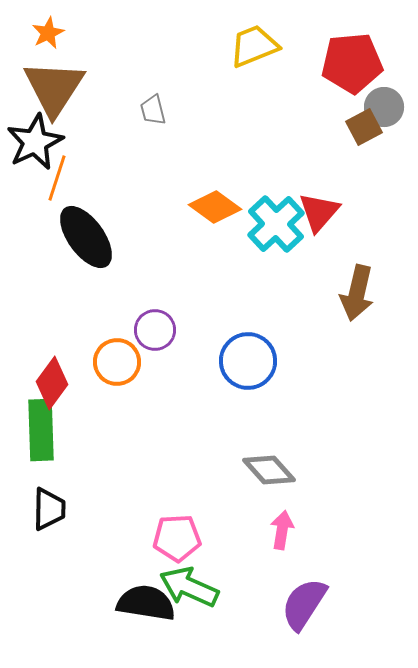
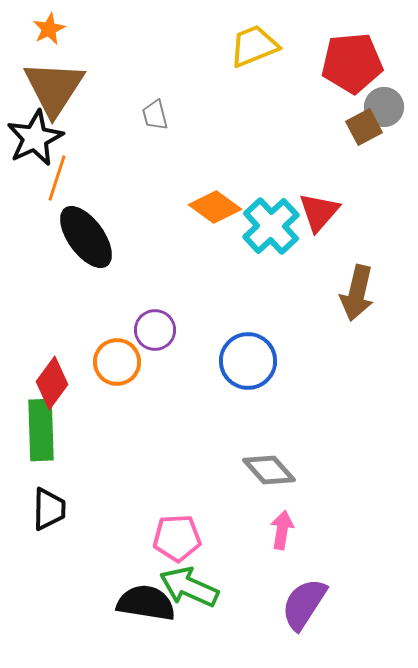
orange star: moved 1 px right, 4 px up
gray trapezoid: moved 2 px right, 5 px down
black star: moved 4 px up
cyan cross: moved 5 px left, 2 px down
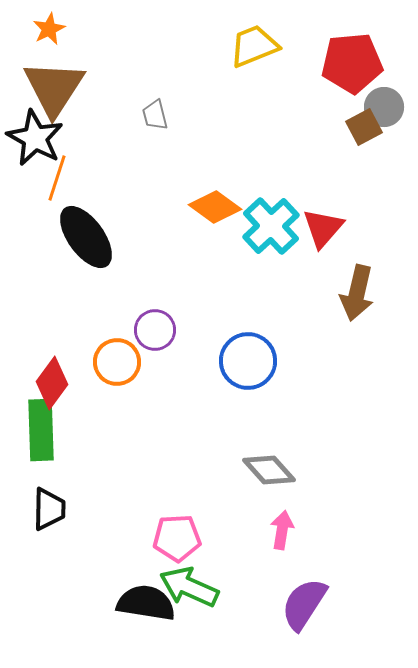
black star: rotated 18 degrees counterclockwise
red triangle: moved 4 px right, 16 px down
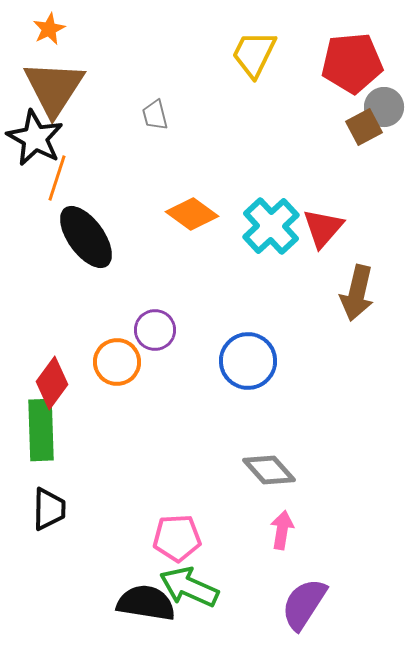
yellow trapezoid: moved 8 px down; rotated 42 degrees counterclockwise
orange diamond: moved 23 px left, 7 px down
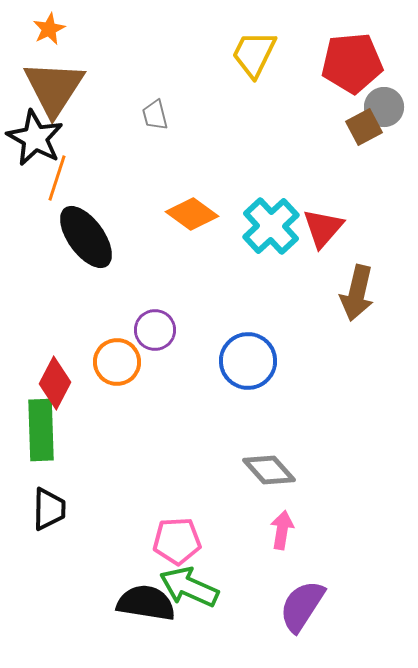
red diamond: moved 3 px right; rotated 9 degrees counterclockwise
pink pentagon: moved 3 px down
purple semicircle: moved 2 px left, 2 px down
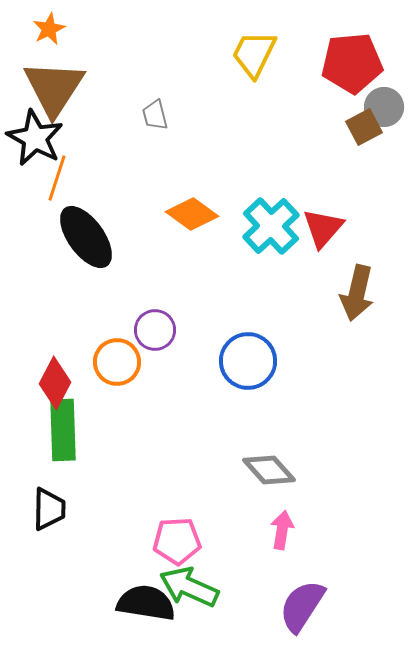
green rectangle: moved 22 px right
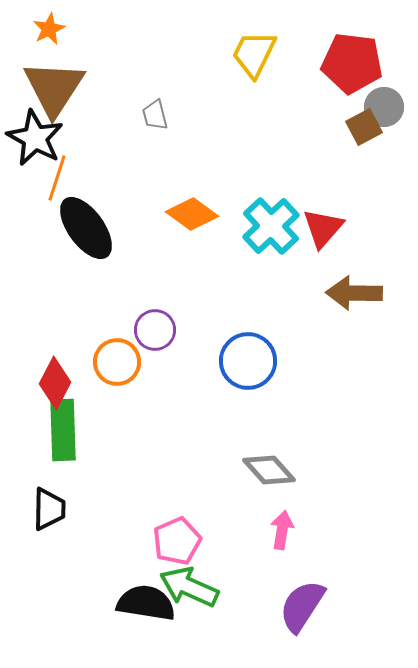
red pentagon: rotated 12 degrees clockwise
black ellipse: moved 9 px up
brown arrow: moved 3 px left; rotated 78 degrees clockwise
pink pentagon: rotated 21 degrees counterclockwise
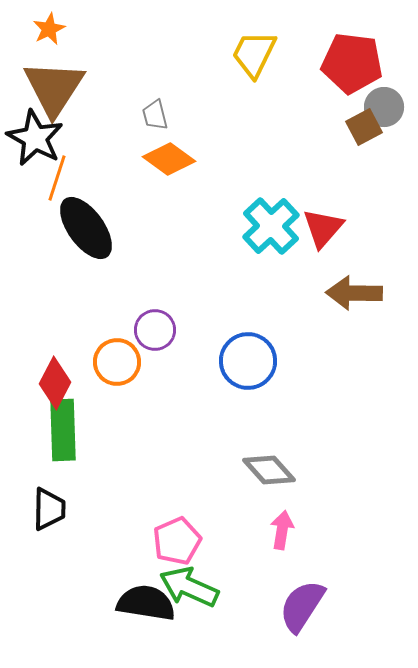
orange diamond: moved 23 px left, 55 px up
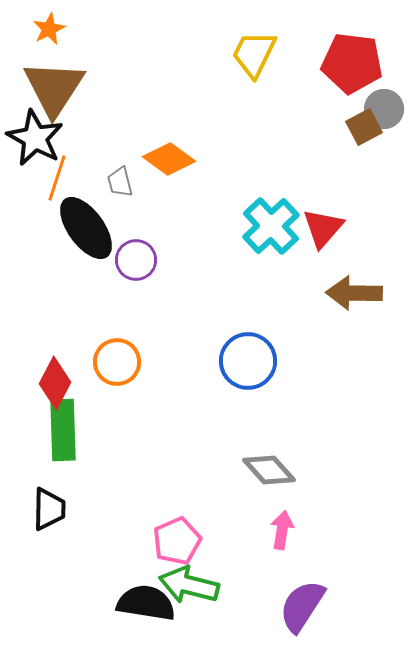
gray circle: moved 2 px down
gray trapezoid: moved 35 px left, 67 px down
purple circle: moved 19 px left, 70 px up
green arrow: moved 2 px up; rotated 10 degrees counterclockwise
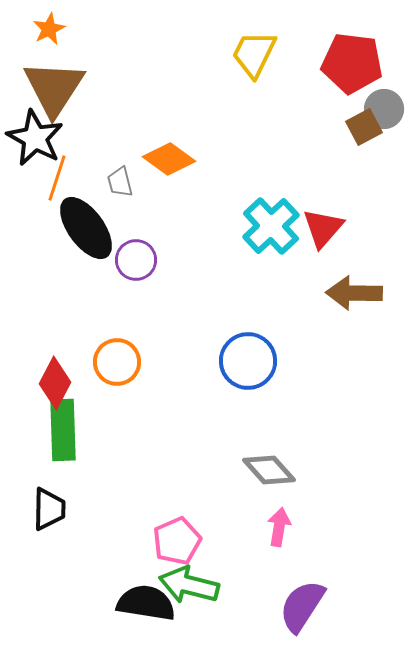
pink arrow: moved 3 px left, 3 px up
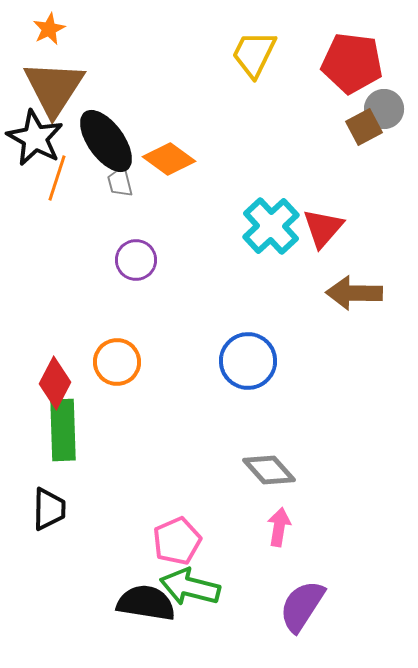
black ellipse: moved 20 px right, 87 px up
green arrow: moved 1 px right, 2 px down
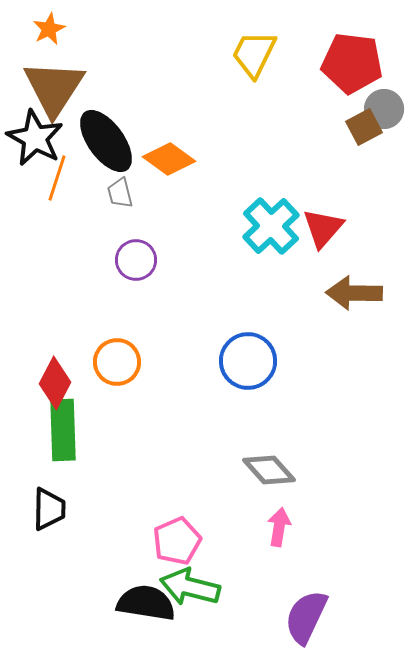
gray trapezoid: moved 11 px down
purple semicircle: moved 4 px right, 11 px down; rotated 8 degrees counterclockwise
